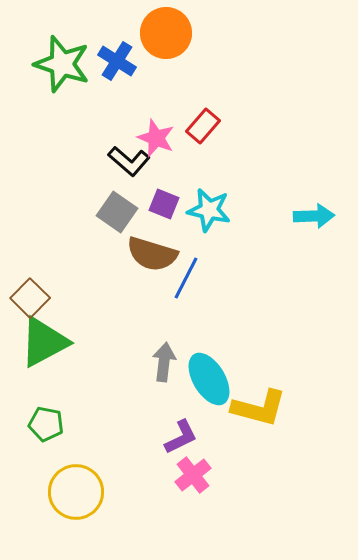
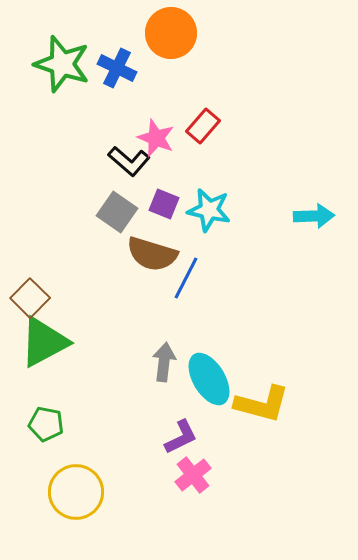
orange circle: moved 5 px right
blue cross: moved 7 px down; rotated 6 degrees counterclockwise
yellow L-shape: moved 3 px right, 4 px up
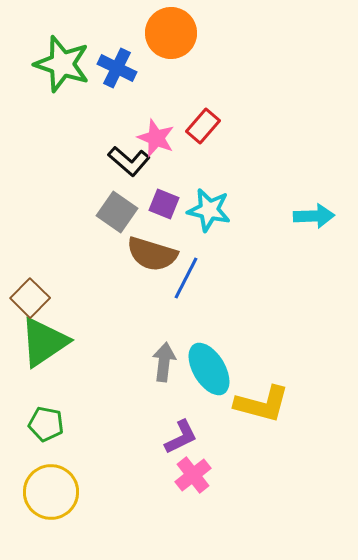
green triangle: rotated 6 degrees counterclockwise
cyan ellipse: moved 10 px up
yellow circle: moved 25 px left
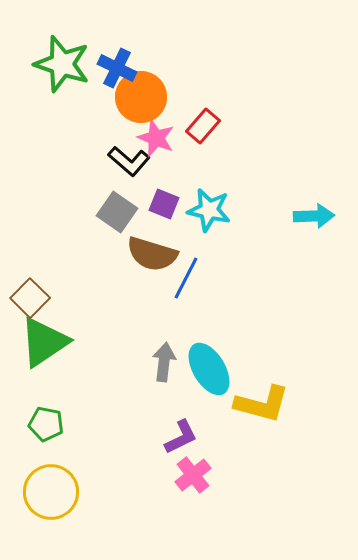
orange circle: moved 30 px left, 64 px down
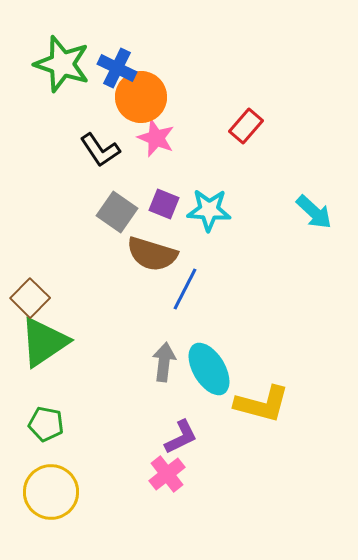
red rectangle: moved 43 px right
black L-shape: moved 29 px left, 11 px up; rotated 15 degrees clockwise
cyan star: rotated 9 degrees counterclockwise
cyan arrow: moved 4 px up; rotated 45 degrees clockwise
blue line: moved 1 px left, 11 px down
pink cross: moved 26 px left, 1 px up
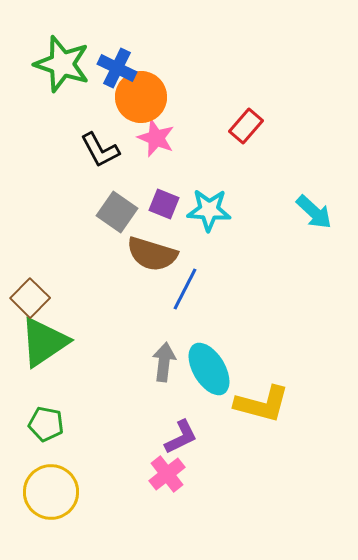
black L-shape: rotated 6 degrees clockwise
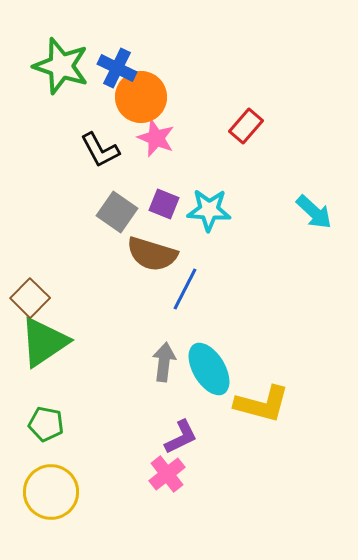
green star: moved 1 px left, 2 px down
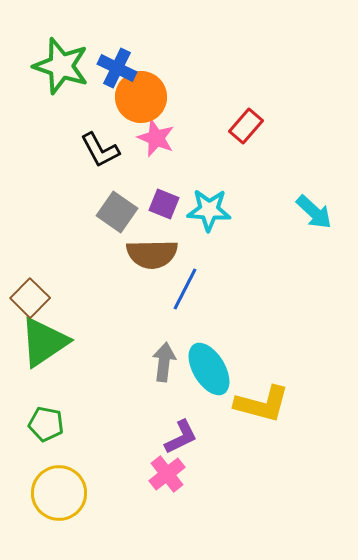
brown semicircle: rotated 18 degrees counterclockwise
yellow circle: moved 8 px right, 1 px down
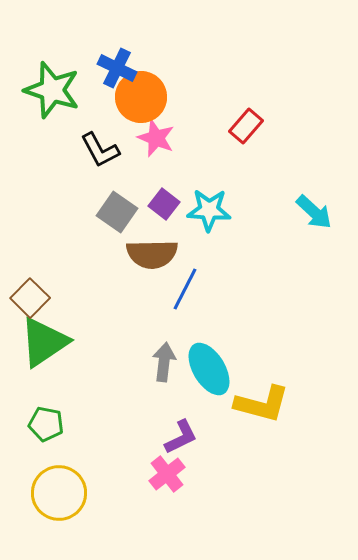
green star: moved 9 px left, 24 px down
purple square: rotated 16 degrees clockwise
